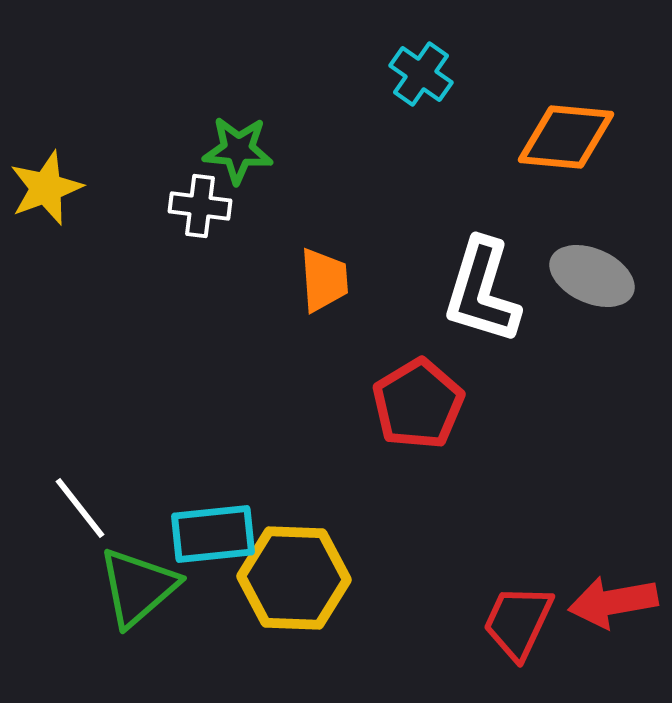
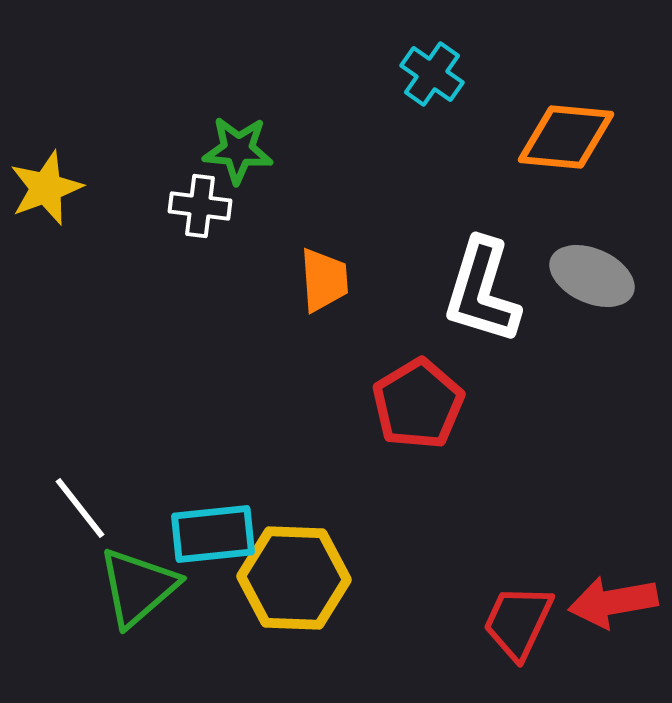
cyan cross: moved 11 px right
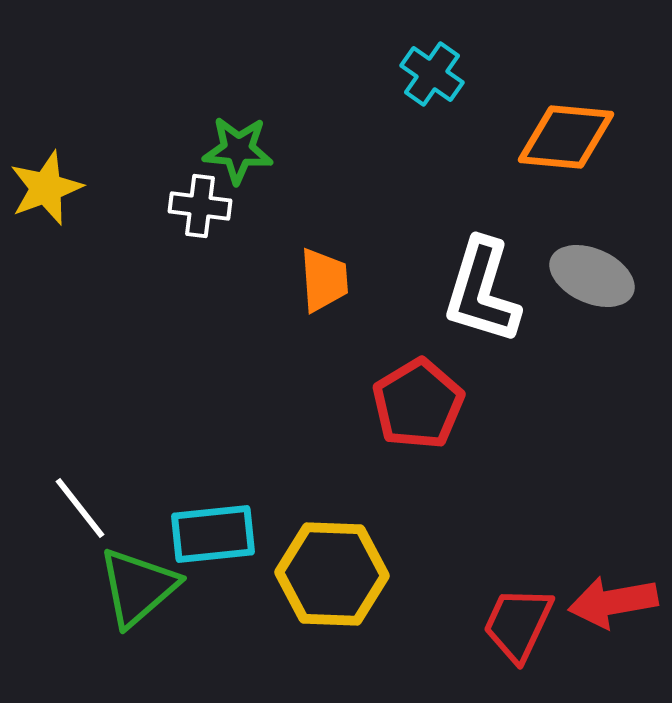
yellow hexagon: moved 38 px right, 4 px up
red trapezoid: moved 2 px down
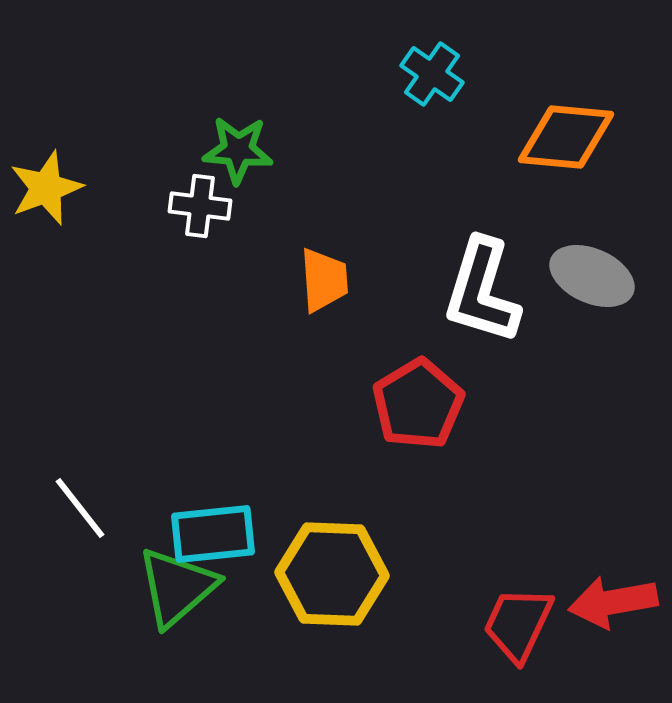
green triangle: moved 39 px right
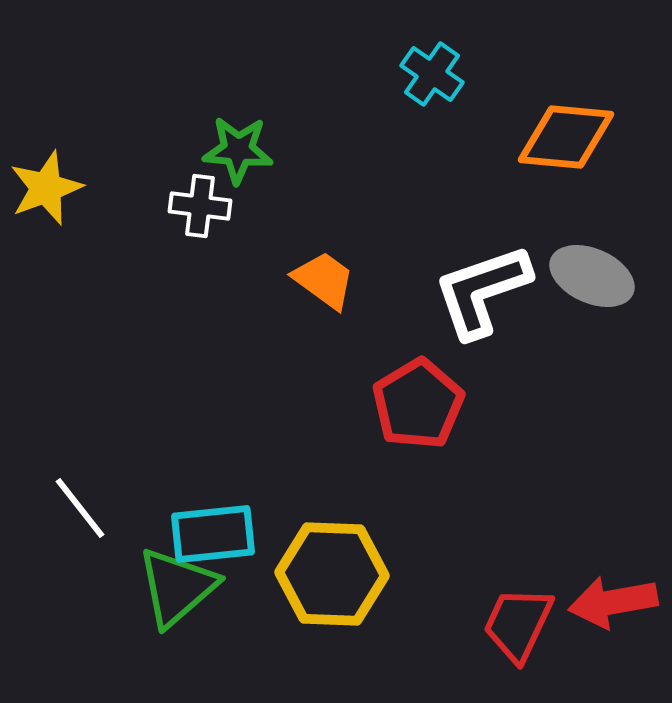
orange trapezoid: rotated 50 degrees counterclockwise
white L-shape: rotated 54 degrees clockwise
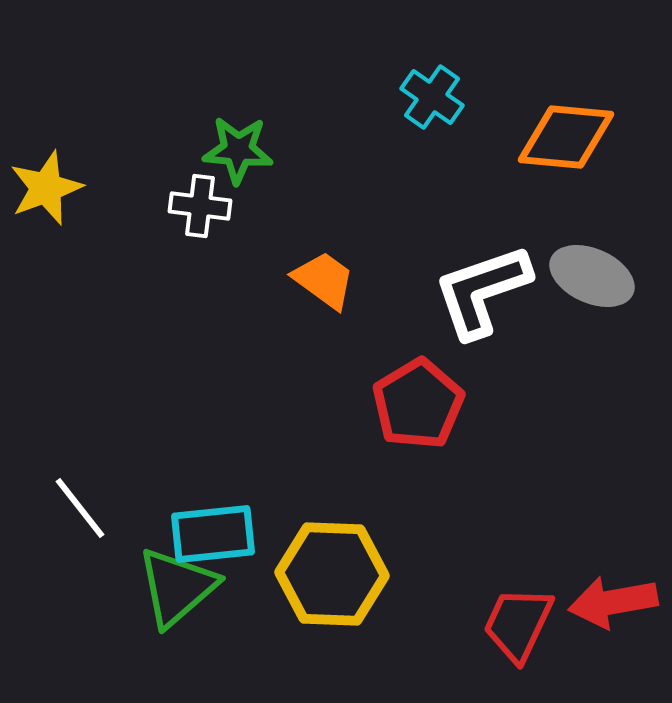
cyan cross: moved 23 px down
